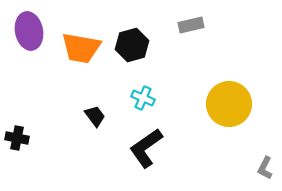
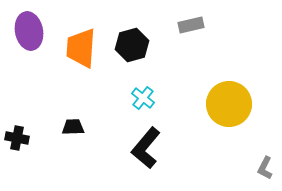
orange trapezoid: rotated 84 degrees clockwise
cyan cross: rotated 15 degrees clockwise
black trapezoid: moved 22 px left, 11 px down; rotated 55 degrees counterclockwise
black L-shape: rotated 15 degrees counterclockwise
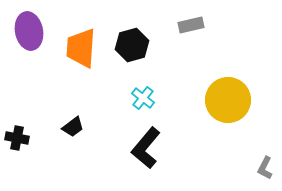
yellow circle: moved 1 px left, 4 px up
black trapezoid: rotated 145 degrees clockwise
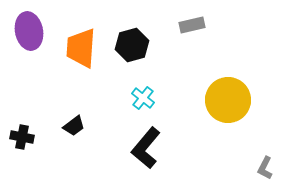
gray rectangle: moved 1 px right
black trapezoid: moved 1 px right, 1 px up
black cross: moved 5 px right, 1 px up
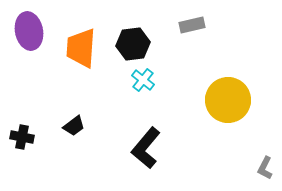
black hexagon: moved 1 px right, 1 px up; rotated 8 degrees clockwise
cyan cross: moved 18 px up
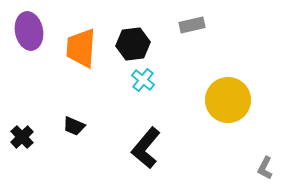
black trapezoid: rotated 60 degrees clockwise
black cross: rotated 35 degrees clockwise
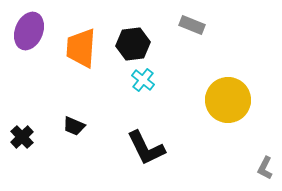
gray rectangle: rotated 35 degrees clockwise
purple ellipse: rotated 33 degrees clockwise
black L-shape: rotated 66 degrees counterclockwise
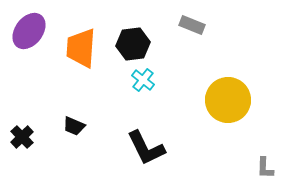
purple ellipse: rotated 15 degrees clockwise
gray L-shape: rotated 25 degrees counterclockwise
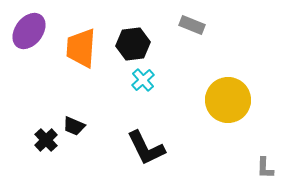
cyan cross: rotated 10 degrees clockwise
black cross: moved 24 px right, 3 px down
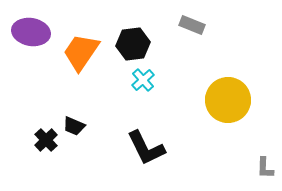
purple ellipse: moved 2 px right, 1 px down; rotated 63 degrees clockwise
orange trapezoid: moved 4 px down; rotated 30 degrees clockwise
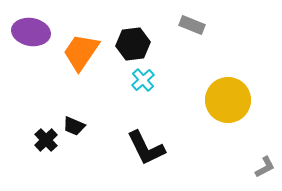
gray L-shape: moved 1 px up; rotated 120 degrees counterclockwise
